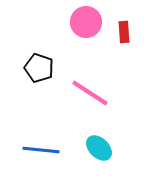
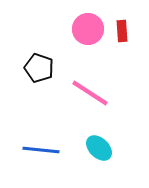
pink circle: moved 2 px right, 7 px down
red rectangle: moved 2 px left, 1 px up
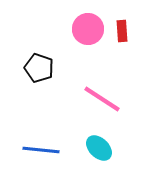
pink line: moved 12 px right, 6 px down
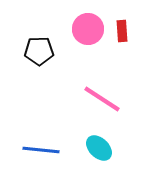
black pentagon: moved 17 px up; rotated 20 degrees counterclockwise
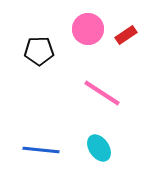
red rectangle: moved 4 px right, 4 px down; rotated 60 degrees clockwise
pink line: moved 6 px up
cyan ellipse: rotated 12 degrees clockwise
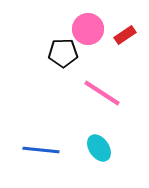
red rectangle: moved 1 px left
black pentagon: moved 24 px right, 2 px down
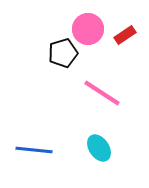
black pentagon: rotated 16 degrees counterclockwise
blue line: moved 7 px left
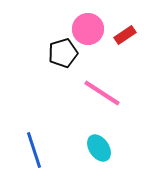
blue line: rotated 66 degrees clockwise
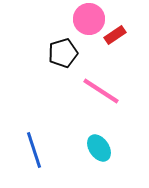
pink circle: moved 1 px right, 10 px up
red rectangle: moved 10 px left
pink line: moved 1 px left, 2 px up
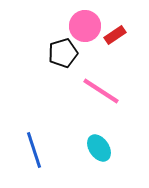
pink circle: moved 4 px left, 7 px down
